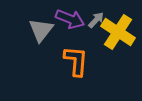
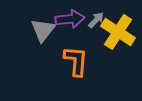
purple arrow: rotated 28 degrees counterclockwise
gray triangle: moved 2 px right
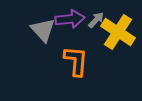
gray triangle: rotated 20 degrees counterclockwise
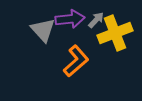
yellow cross: moved 3 px left, 1 px down; rotated 36 degrees clockwise
orange L-shape: rotated 44 degrees clockwise
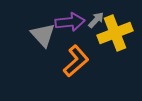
purple arrow: moved 3 px down
gray triangle: moved 5 px down
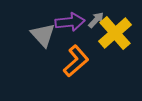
yellow cross: rotated 20 degrees counterclockwise
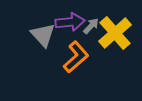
gray arrow: moved 5 px left, 6 px down
orange L-shape: moved 4 px up
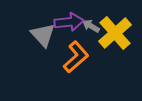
purple arrow: moved 1 px left
gray arrow: rotated 102 degrees counterclockwise
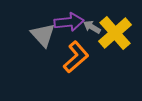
gray arrow: moved 1 px right, 1 px down
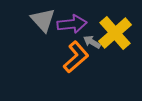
purple arrow: moved 3 px right, 2 px down
gray arrow: moved 15 px down
gray triangle: moved 15 px up
